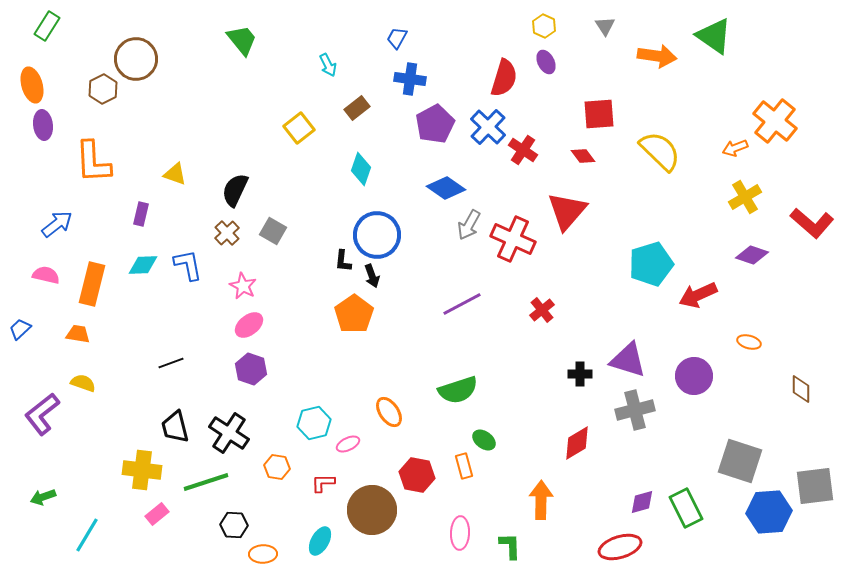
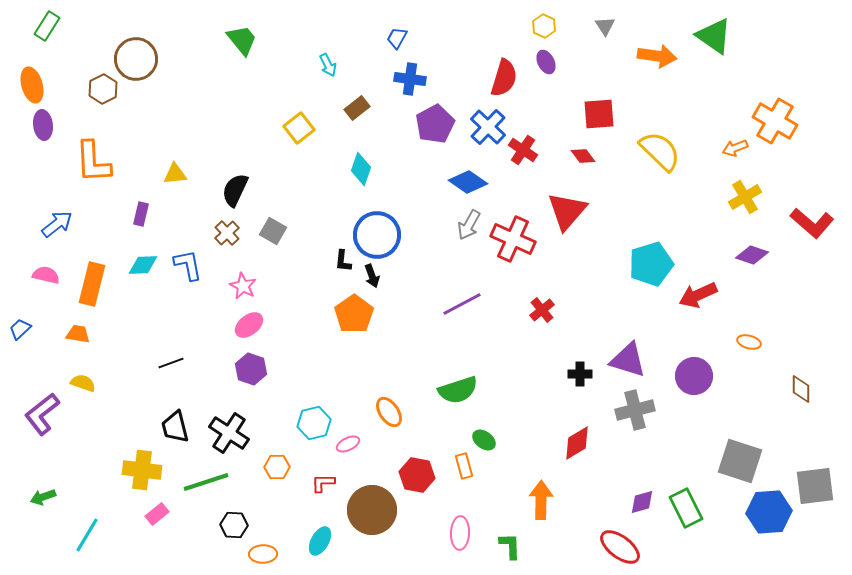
orange cross at (775, 121): rotated 9 degrees counterclockwise
yellow triangle at (175, 174): rotated 25 degrees counterclockwise
blue diamond at (446, 188): moved 22 px right, 6 px up
orange hexagon at (277, 467): rotated 10 degrees counterclockwise
red ellipse at (620, 547): rotated 54 degrees clockwise
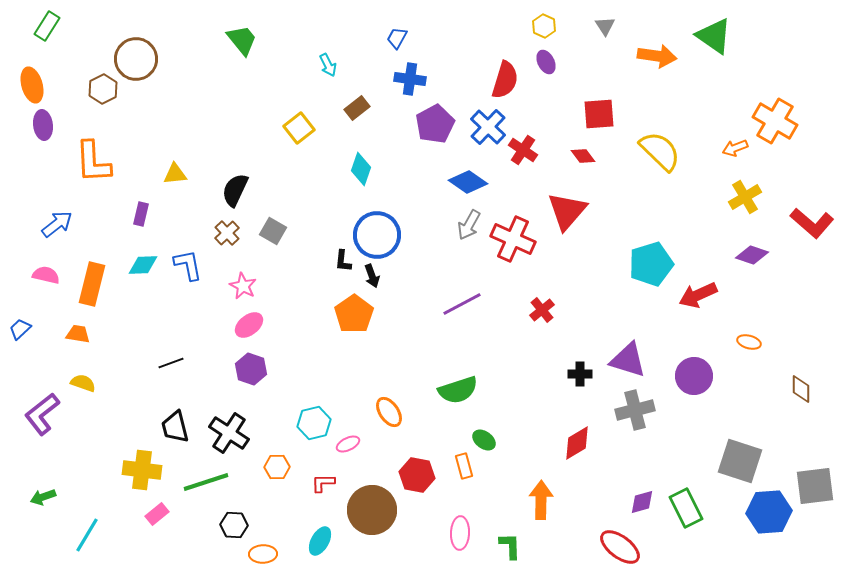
red semicircle at (504, 78): moved 1 px right, 2 px down
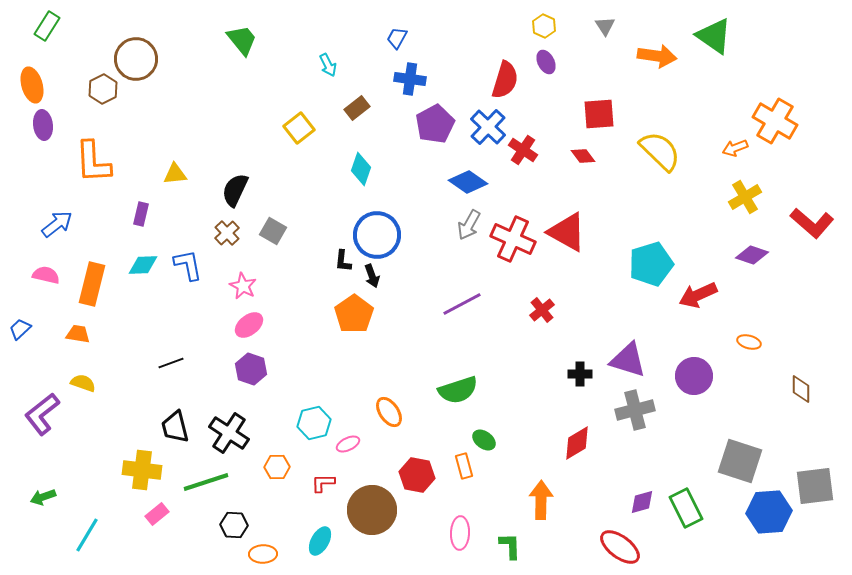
red triangle at (567, 211): moved 21 px down; rotated 42 degrees counterclockwise
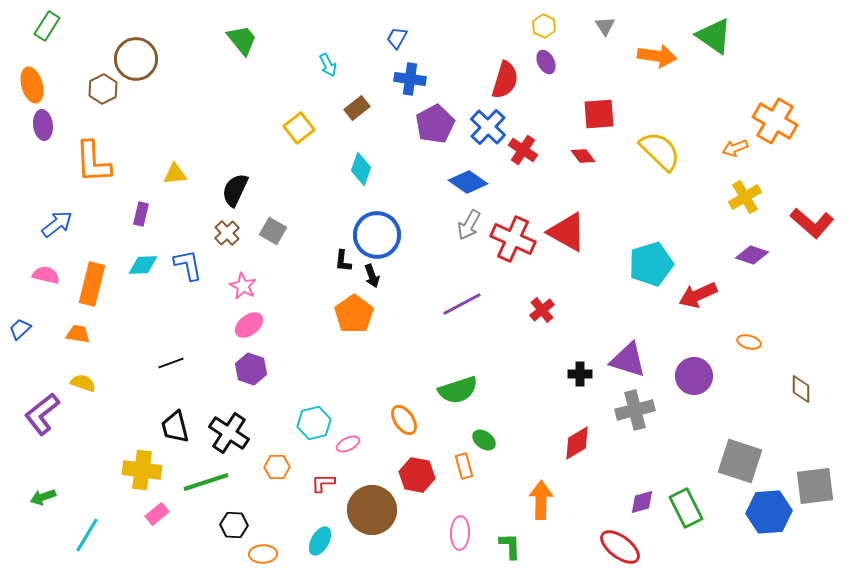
orange ellipse at (389, 412): moved 15 px right, 8 px down
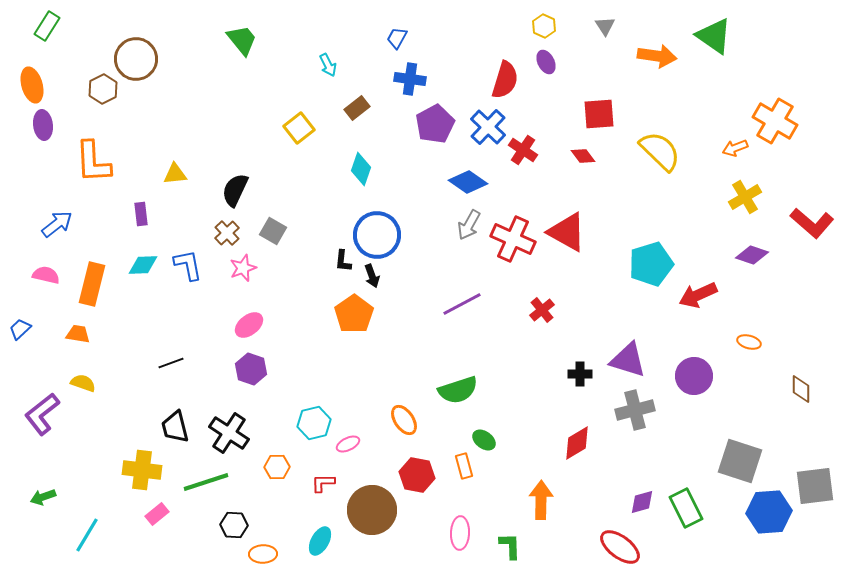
purple rectangle at (141, 214): rotated 20 degrees counterclockwise
pink star at (243, 286): moved 18 px up; rotated 24 degrees clockwise
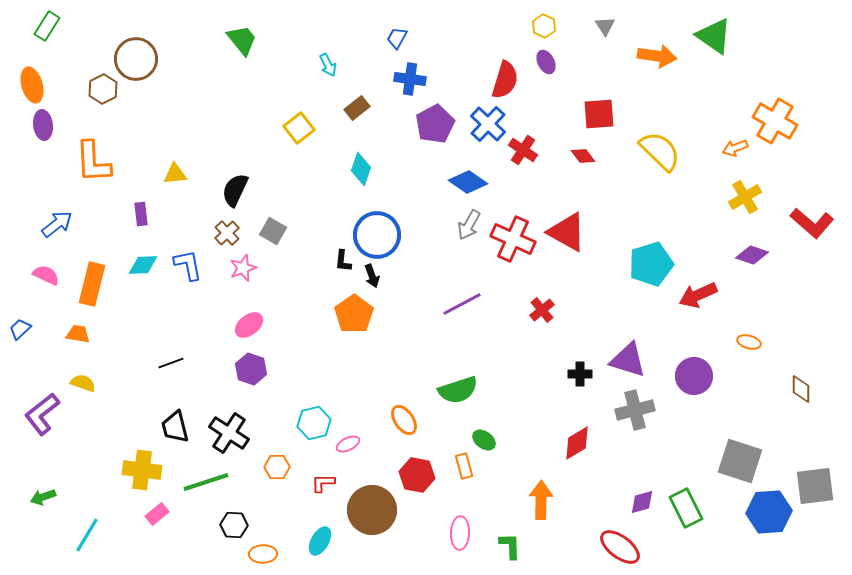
blue cross at (488, 127): moved 3 px up
pink semicircle at (46, 275): rotated 12 degrees clockwise
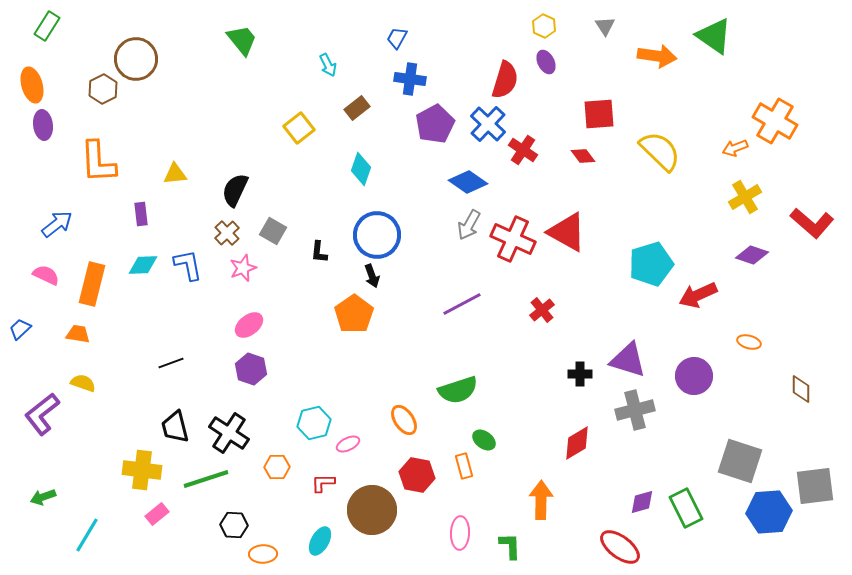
orange L-shape at (93, 162): moved 5 px right
black L-shape at (343, 261): moved 24 px left, 9 px up
green line at (206, 482): moved 3 px up
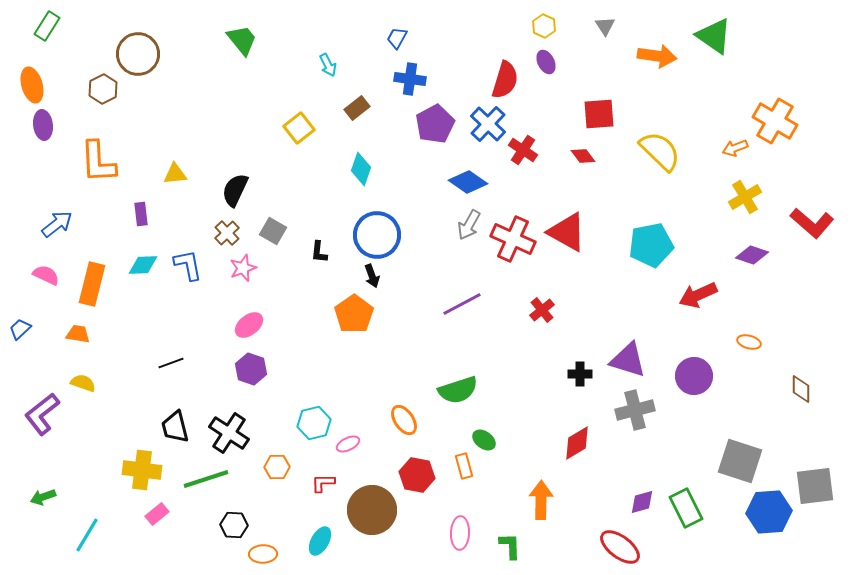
brown circle at (136, 59): moved 2 px right, 5 px up
cyan pentagon at (651, 264): moved 19 px up; rotated 6 degrees clockwise
